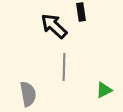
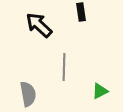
black arrow: moved 15 px left, 1 px up
green triangle: moved 4 px left, 1 px down
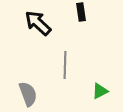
black arrow: moved 1 px left, 2 px up
gray line: moved 1 px right, 2 px up
gray semicircle: rotated 10 degrees counterclockwise
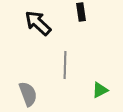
green triangle: moved 1 px up
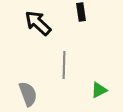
gray line: moved 1 px left
green triangle: moved 1 px left
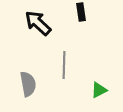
gray semicircle: moved 10 px up; rotated 10 degrees clockwise
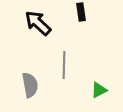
gray semicircle: moved 2 px right, 1 px down
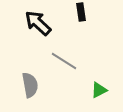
gray line: moved 4 px up; rotated 60 degrees counterclockwise
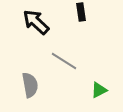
black arrow: moved 2 px left, 1 px up
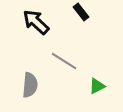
black rectangle: rotated 30 degrees counterclockwise
gray semicircle: rotated 15 degrees clockwise
green triangle: moved 2 px left, 4 px up
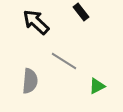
gray semicircle: moved 4 px up
